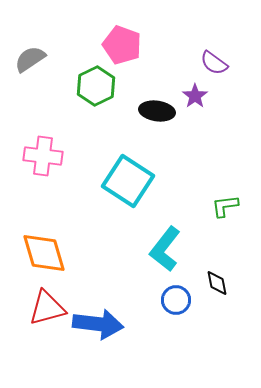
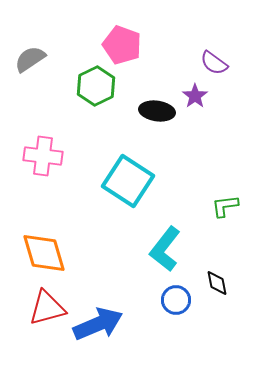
blue arrow: rotated 30 degrees counterclockwise
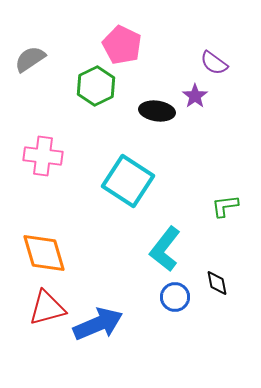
pink pentagon: rotated 6 degrees clockwise
blue circle: moved 1 px left, 3 px up
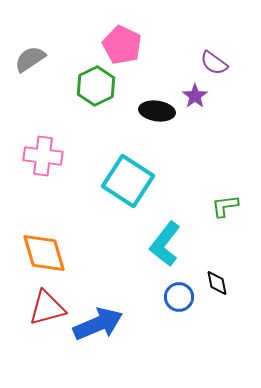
cyan L-shape: moved 5 px up
blue circle: moved 4 px right
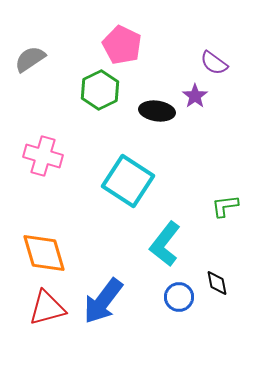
green hexagon: moved 4 px right, 4 px down
pink cross: rotated 9 degrees clockwise
blue arrow: moved 5 px right, 23 px up; rotated 150 degrees clockwise
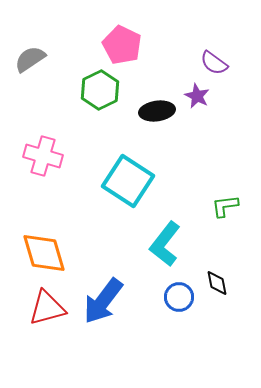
purple star: moved 2 px right; rotated 10 degrees counterclockwise
black ellipse: rotated 16 degrees counterclockwise
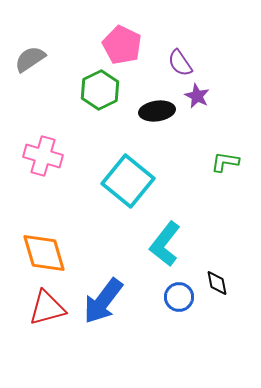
purple semicircle: moved 34 px left; rotated 20 degrees clockwise
cyan square: rotated 6 degrees clockwise
green L-shape: moved 44 px up; rotated 16 degrees clockwise
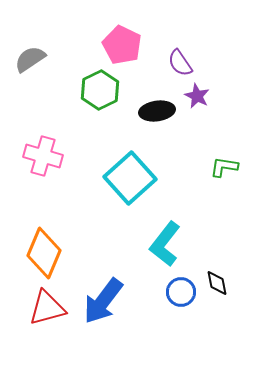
green L-shape: moved 1 px left, 5 px down
cyan square: moved 2 px right, 3 px up; rotated 9 degrees clockwise
orange diamond: rotated 39 degrees clockwise
blue circle: moved 2 px right, 5 px up
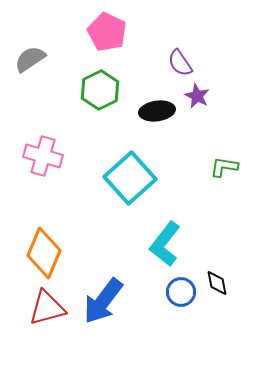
pink pentagon: moved 15 px left, 13 px up
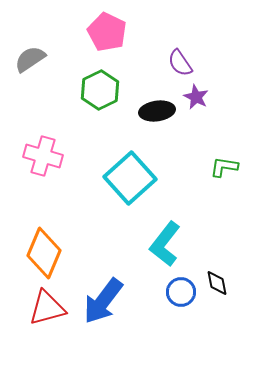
purple star: moved 1 px left, 1 px down
